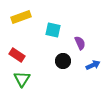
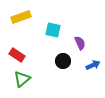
green triangle: rotated 18 degrees clockwise
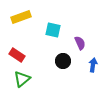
blue arrow: rotated 56 degrees counterclockwise
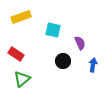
red rectangle: moved 1 px left, 1 px up
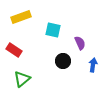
red rectangle: moved 2 px left, 4 px up
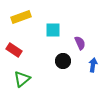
cyan square: rotated 14 degrees counterclockwise
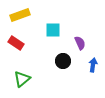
yellow rectangle: moved 1 px left, 2 px up
red rectangle: moved 2 px right, 7 px up
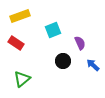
yellow rectangle: moved 1 px down
cyan square: rotated 21 degrees counterclockwise
blue arrow: rotated 56 degrees counterclockwise
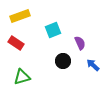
green triangle: moved 2 px up; rotated 24 degrees clockwise
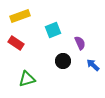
green triangle: moved 5 px right, 2 px down
